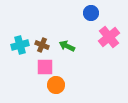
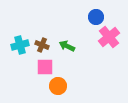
blue circle: moved 5 px right, 4 px down
orange circle: moved 2 px right, 1 px down
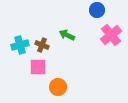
blue circle: moved 1 px right, 7 px up
pink cross: moved 2 px right, 2 px up
green arrow: moved 11 px up
pink square: moved 7 px left
orange circle: moved 1 px down
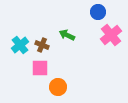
blue circle: moved 1 px right, 2 px down
cyan cross: rotated 24 degrees counterclockwise
pink square: moved 2 px right, 1 px down
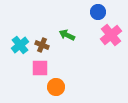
orange circle: moved 2 px left
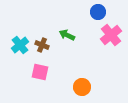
pink square: moved 4 px down; rotated 12 degrees clockwise
orange circle: moved 26 px right
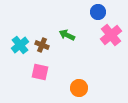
orange circle: moved 3 px left, 1 px down
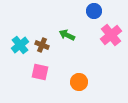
blue circle: moved 4 px left, 1 px up
orange circle: moved 6 px up
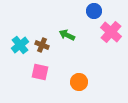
pink cross: moved 3 px up; rotated 10 degrees counterclockwise
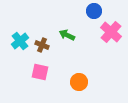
cyan cross: moved 4 px up
